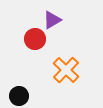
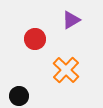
purple triangle: moved 19 px right
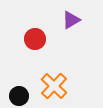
orange cross: moved 12 px left, 16 px down
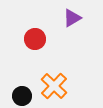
purple triangle: moved 1 px right, 2 px up
black circle: moved 3 px right
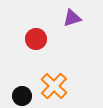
purple triangle: rotated 12 degrees clockwise
red circle: moved 1 px right
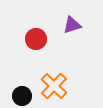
purple triangle: moved 7 px down
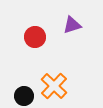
red circle: moved 1 px left, 2 px up
black circle: moved 2 px right
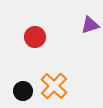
purple triangle: moved 18 px right
black circle: moved 1 px left, 5 px up
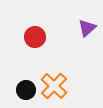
purple triangle: moved 3 px left, 3 px down; rotated 24 degrees counterclockwise
black circle: moved 3 px right, 1 px up
